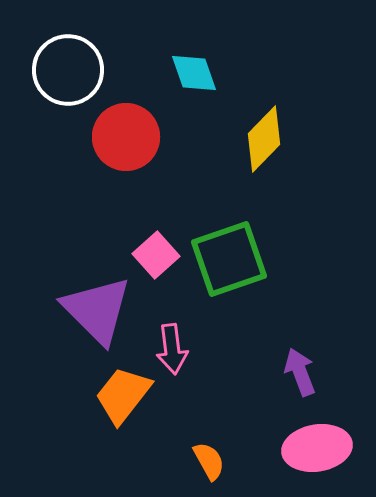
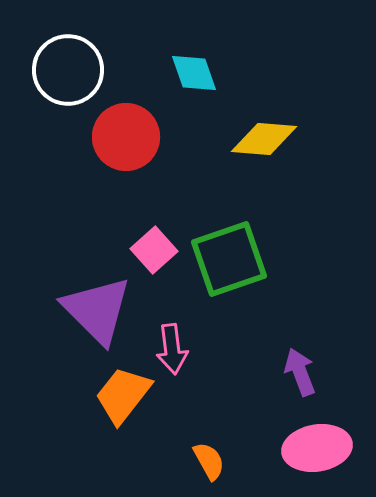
yellow diamond: rotated 50 degrees clockwise
pink square: moved 2 px left, 5 px up
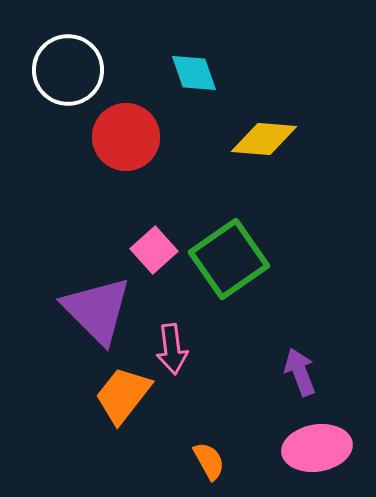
green square: rotated 16 degrees counterclockwise
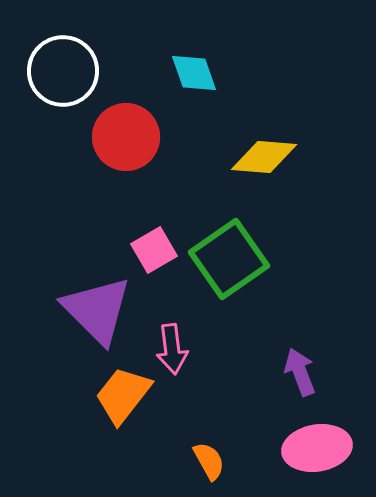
white circle: moved 5 px left, 1 px down
yellow diamond: moved 18 px down
pink square: rotated 12 degrees clockwise
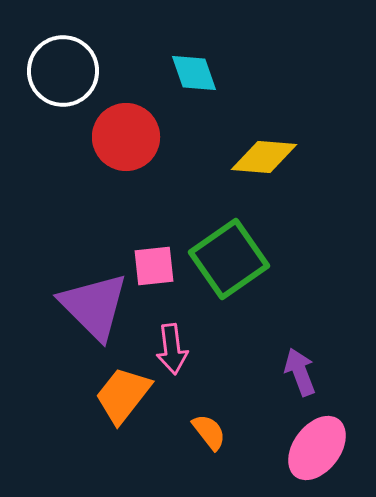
pink square: moved 16 px down; rotated 24 degrees clockwise
purple triangle: moved 3 px left, 4 px up
pink ellipse: rotated 44 degrees counterclockwise
orange semicircle: moved 29 px up; rotated 9 degrees counterclockwise
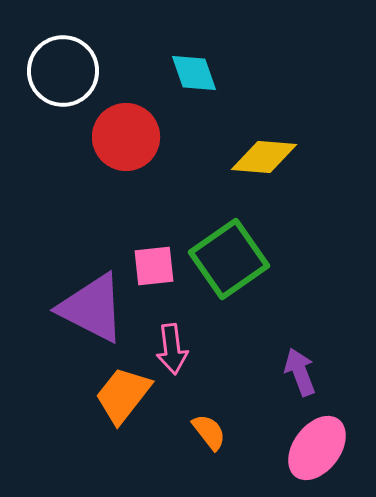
purple triangle: moved 2 px left, 2 px down; rotated 18 degrees counterclockwise
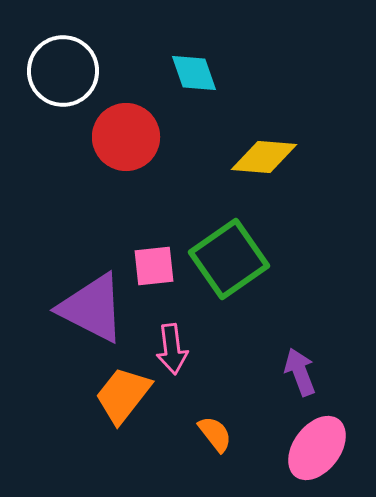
orange semicircle: moved 6 px right, 2 px down
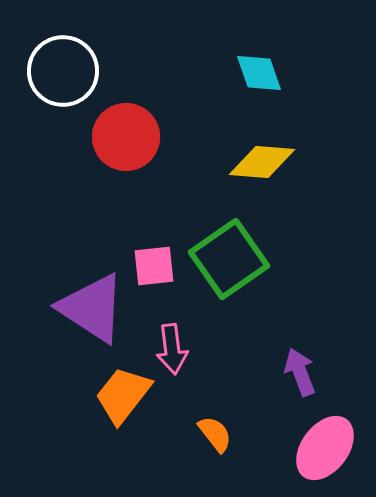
cyan diamond: moved 65 px right
yellow diamond: moved 2 px left, 5 px down
purple triangle: rotated 6 degrees clockwise
pink ellipse: moved 8 px right
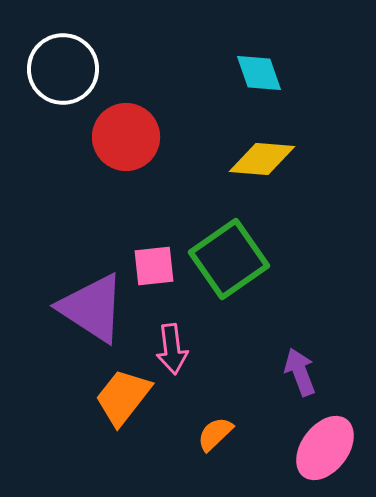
white circle: moved 2 px up
yellow diamond: moved 3 px up
orange trapezoid: moved 2 px down
orange semicircle: rotated 96 degrees counterclockwise
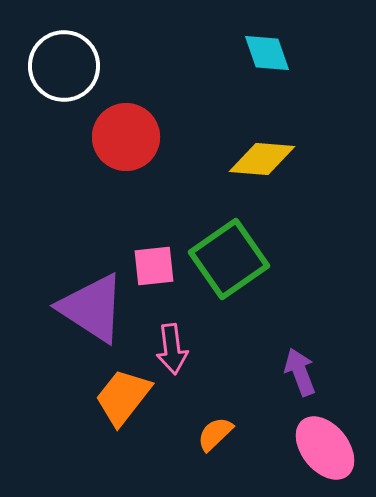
white circle: moved 1 px right, 3 px up
cyan diamond: moved 8 px right, 20 px up
pink ellipse: rotated 76 degrees counterclockwise
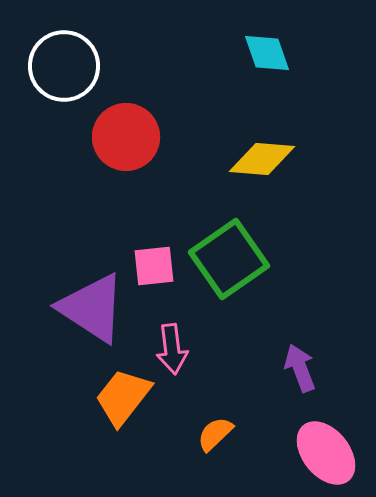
purple arrow: moved 4 px up
pink ellipse: moved 1 px right, 5 px down
